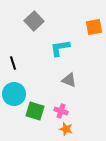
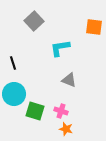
orange square: rotated 18 degrees clockwise
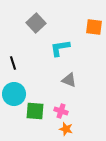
gray square: moved 2 px right, 2 px down
green square: rotated 12 degrees counterclockwise
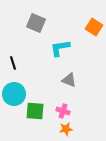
gray square: rotated 24 degrees counterclockwise
orange square: rotated 24 degrees clockwise
pink cross: moved 2 px right
orange star: rotated 24 degrees counterclockwise
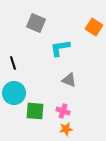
cyan circle: moved 1 px up
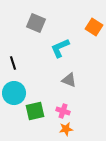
cyan L-shape: rotated 15 degrees counterclockwise
green square: rotated 18 degrees counterclockwise
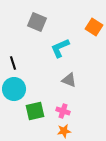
gray square: moved 1 px right, 1 px up
cyan circle: moved 4 px up
orange star: moved 2 px left, 2 px down
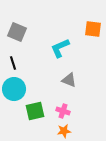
gray square: moved 20 px left, 10 px down
orange square: moved 1 px left, 2 px down; rotated 24 degrees counterclockwise
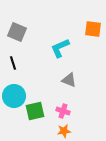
cyan circle: moved 7 px down
